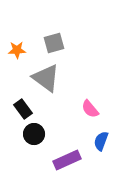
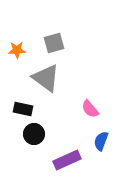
black rectangle: rotated 42 degrees counterclockwise
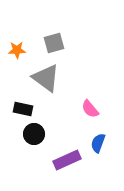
blue semicircle: moved 3 px left, 2 px down
